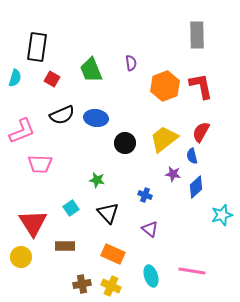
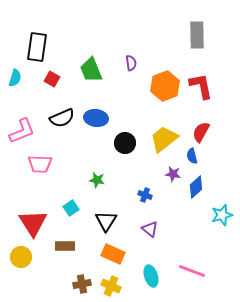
black semicircle: moved 3 px down
black triangle: moved 2 px left, 8 px down; rotated 15 degrees clockwise
pink line: rotated 12 degrees clockwise
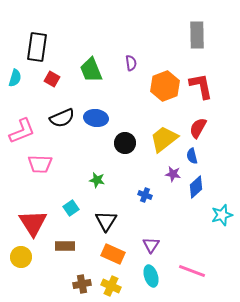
red semicircle: moved 3 px left, 4 px up
purple triangle: moved 1 px right, 16 px down; rotated 24 degrees clockwise
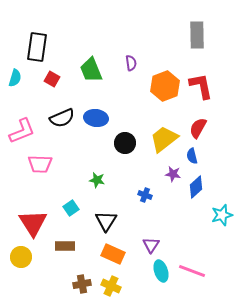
cyan ellipse: moved 10 px right, 5 px up
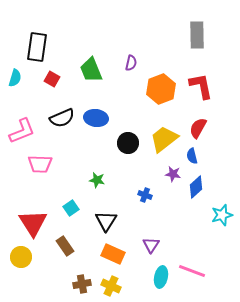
purple semicircle: rotated 21 degrees clockwise
orange hexagon: moved 4 px left, 3 px down
black circle: moved 3 px right
brown rectangle: rotated 54 degrees clockwise
cyan ellipse: moved 6 px down; rotated 30 degrees clockwise
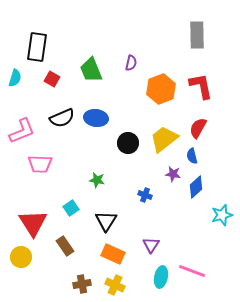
yellow cross: moved 4 px right, 1 px up
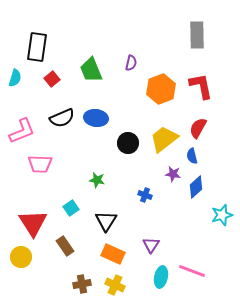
red square: rotated 21 degrees clockwise
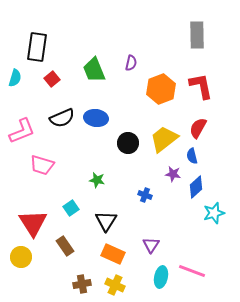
green trapezoid: moved 3 px right
pink trapezoid: moved 2 px right, 1 px down; rotated 15 degrees clockwise
cyan star: moved 8 px left, 2 px up
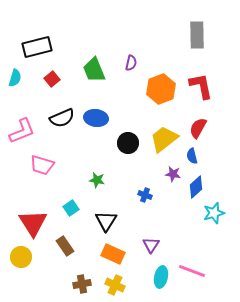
black rectangle: rotated 68 degrees clockwise
